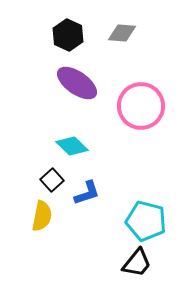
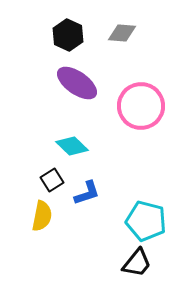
black square: rotated 10 degrees clockwise
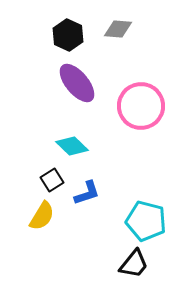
gray diamond: moved 4 px left, 4 px up
purple ellipse: rotated 15 degrees clockwise
yellow semicircle: rotated 20 degrees clockwise
black trapezoid: moved 3 px left, 1 px down
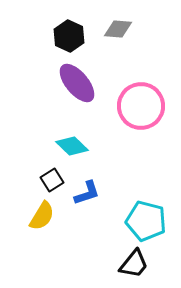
black hexagon: moved 1 px right, 1 px down
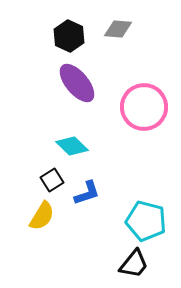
pink circle: moved 3 px right, 1 px down
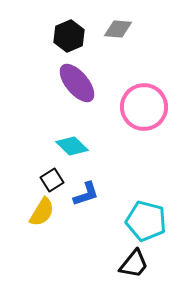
black hexagon: rotated 12 degrees clockwise
blue L-shape: moved 1 px left, 1 px down
yellow semicircle: moved 4 px up
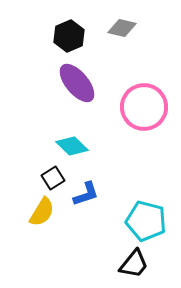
gray diamond: moved 4 px right, 1 px up; rotated 8 degrees clockwise
black square: moved 1 px right, 2 px up
